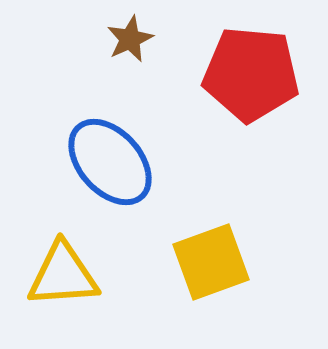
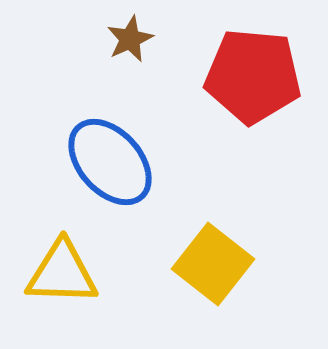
red pentagon: moved 2 px right, 2 px down
yellow square: moved 2 px right, 2 px down; rotated 32 degrees counterclockwise
yellow triangle: moved 1 px left, 2 px up; rotated 6 degrees clockwise
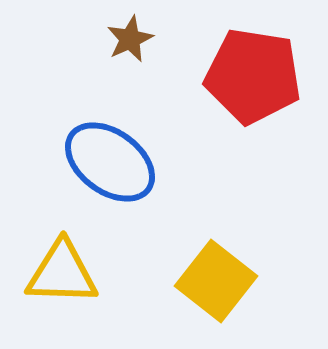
red pentagon: rotated 4 degrees clockwise
blue ellipse: rotated 12 degrees counterclockwise
yellow square: moved 3 px right, 17 px down
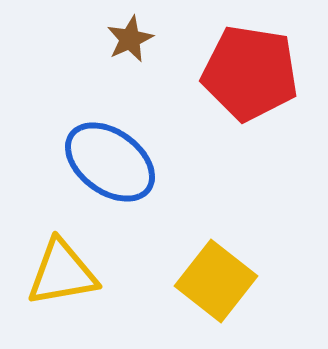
red pentagon: moved 3 px left, 3 px up
yellow triangle: rotated 12 degrees counterclockwise
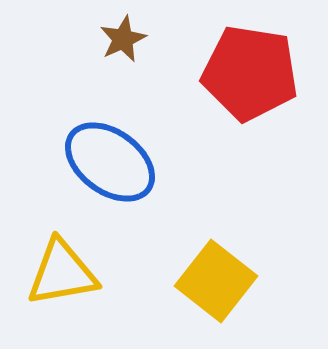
brown star: moved 7 px left
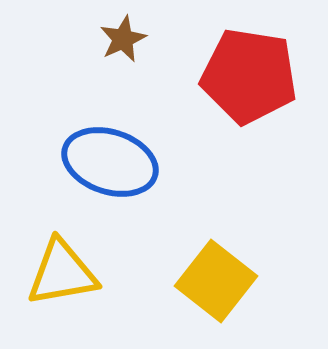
red pentagon: moved 1 px left, 3 px down
blue ellipse: rotated 18 degrees counterclockwise
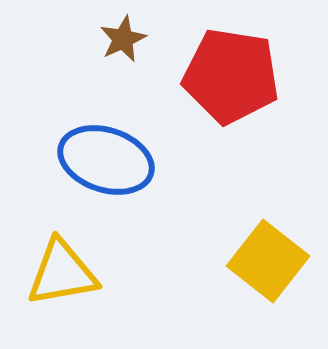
red pentagon: moved 18 px left
blue ellipse: moved 4 px left, 2 px up
yellow square: moved 52 px right, 20 px up
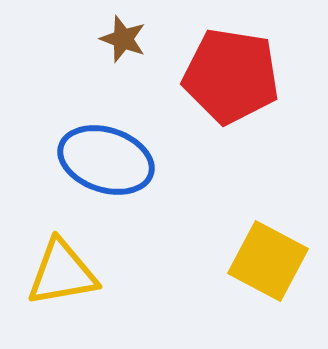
brown star: rotated 27 degrees counterclockwise
yellow square: rotated 10 degrees counterclockwise
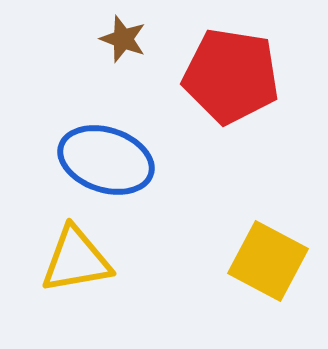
yellow triangle: moved 14 px right, 13 px up
